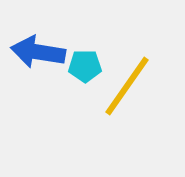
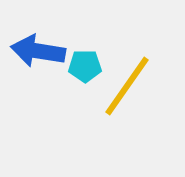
blue arrow: moved 1 px up
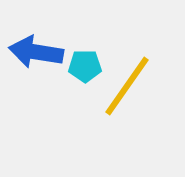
blue arrow: moved 2 px left, 1 px down
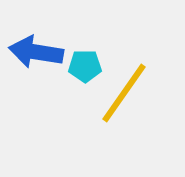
yellow line: moved 3 px left, 7 px down
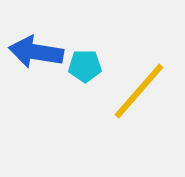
yellow line: moved 15 px right, 2 px up; rotated 6 degrees clockwise
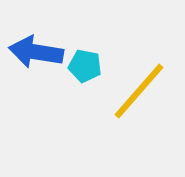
cyan pentagon: rotated 12 degrees clockwise
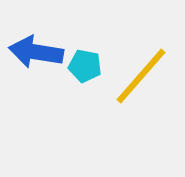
yellow line: moved 2 px right, 15 px up
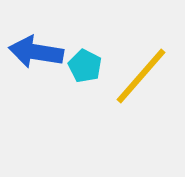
cyan pentagon: rotated 16 degrees clockwise
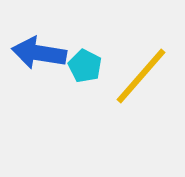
blue arrow: moved 3 px right, 1 px down
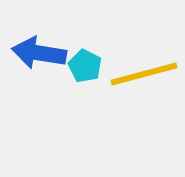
yellow line: moved 3 px right, 2 px up; rotated 34 degrees clockwise
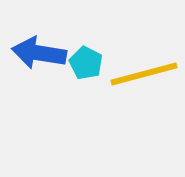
cyan pentagon: moved 1 px right, 3 px up
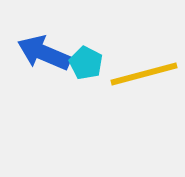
blue arrow: moved 5 px right; rotated 14 degrees clockwise
